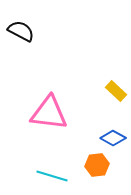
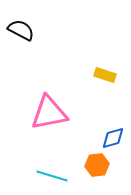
black semicircle: moved 1 px up
yellow rectangle: moved 11 px left, 16 px up; rotated 25 degrees counterclockwise
pink triangle: rotated 18 degrees counterclockwise
blue diamond: rotated 45 degrees counterclockwise
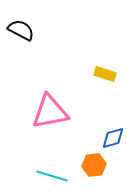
yellow rectangle: moved 1 px up
pink triangle: moved 1 px right, 1 px up
orange hexagon: moved 3 px left
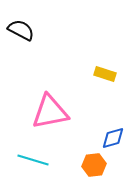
cyan line: moved 19 px left, 16 px up
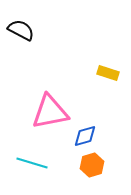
yellow rectangle: moved 3 px right, 1 px up
blue diamond: moved 28 px left, 2 px up
cyan line: moved 1 px left, 3 px down
orange hexagon: moved 2 px left; rotated 10 degrees counterclockwise
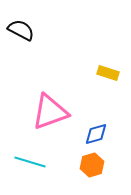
pink triangle: rotated 9 degrees counterclockwise
blue diamond: moved 11 px right, 2 px up
cyan line: moved 2 px left, 1 px up
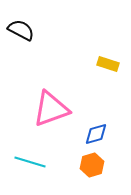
yellow rectangle: moved 9 px up
pink triangle: moved 1 px right, 3 px up
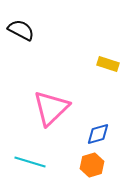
pink triangle: moved 1 px up; rotated 24 degrees counterclockwise
blue diamond: moved 2 px right
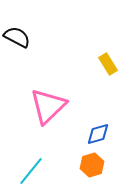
black semicircle: moved 4 px left, 7 px down
yellow rectangle: rotated 40 degrees clockwise
pink triangle: moved 3 px left, 2 px up
cyan line: moved 1 px right, 9 px down; rotated 68 degrees counterclockwise
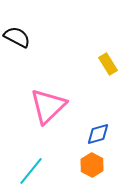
orange hexagon: rotated 15 degrees counterclockwise
